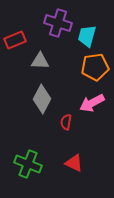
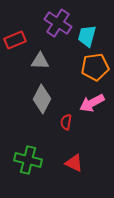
purple cross: rotated 16 degrees clockwise
green cross: moved 4 px up; rotated 8 degrees counterclockwise
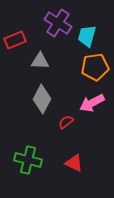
red semicircle: rotated 42 degrees clockwise
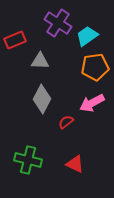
cyan trapezoid: rotated 40 degrees clockwise
red triangle: moved 1 px right, 1 px down
